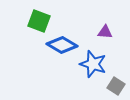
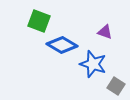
purple triangle: rotated 14 degrees clockwise
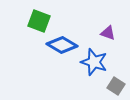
purple triangle: moved 3 px right, 1 px down
blue star: moved 1 px right, 2 px up
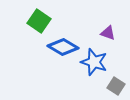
green square: rotated 15 degrees clockwise
blue diamond: moved 1 px right, 2 px down
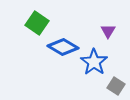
green square: moved 2 px left, 2 px down
purple triangle: moved 2 px up; rotated 42 degrees clockwise
blue star: rotated 16 degrees clockwise
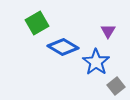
green square: rotated 25 degrees clockwise
blue star: moved 2 px right
gray square: rotated 18 degrees clockwise
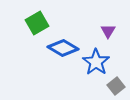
blue diamond: moved 1 px down
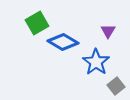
blue diamond: moved 6 px up
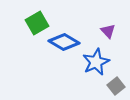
purple triangle: rotated 14 degrees counterclockwise
blue diamond: moved 1 px right
blue star: rotated 12 degrees clockwise
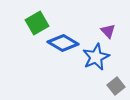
blue diamond: moved 1 px left, 1 px down
blue star: moved 5 px up
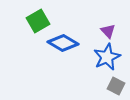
green square: moved 1 px right, 2 px up
blue star: moved 11 px right
gray square: rotated 24 degrees counterclockwise
